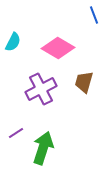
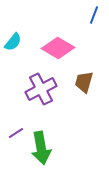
blue line: rotated 42 degrees clockwise
cyan semicircle: rotated 12 degrees clockwise
green arrow: moved 2 px left; rotated 152 degrees clockwise
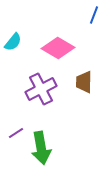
brown trapezoid: rotated 15 degrees counterclockwise
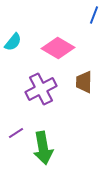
green arrow: moved 2 px right
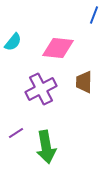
pink diamond: rotated 24 degrees counterclockwise
green arrow: moved 3 px right, 1 px up
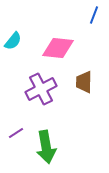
cyan semicircle: moved 1 px up
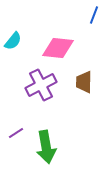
purple cross: moved 4 px up
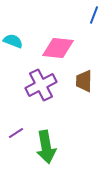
cyan semicircle: rotated 108 degrees counterclockwise
brown trapezoid: moved 1 px up
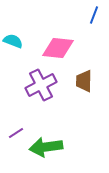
green arrow: rotated 92 degrees clockwise
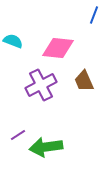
brown trapezoid: rotated 25 degrees counterclockwise
purple line: moved 2 px right, 2 px down
